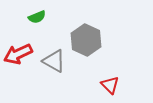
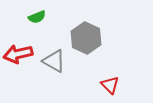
gray hexagon: moved 2 px up
red arrow: rotated 12 degrees clockwise
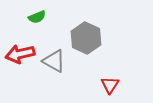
red arrow: moved 2 px right
red triangle: rotated 18 degrees clockwise
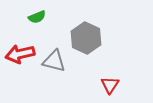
gray triangle: rotated 15 degrees counterclockwise
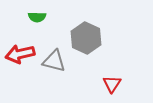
green semicircle: rotated 24 degrees clockwise
red triangle: moved 2 px right, 1 px up
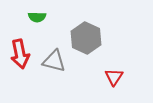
red arrow: rotated 88 degrees counterclockwise
red triangle: moved 2 px right, 7 px up
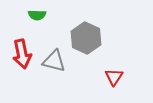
green semicircle: moved 2 px up
red arrow: moved 2 px right
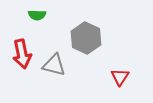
gray triangle: moved 4 px down
red triangle: moved 6 px right
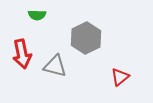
gray hexagon: rotated 8 degrees clockwise
gray triangle: moved 1 px right, 1 px down
red triangle: rotated 18 degrees clockwise
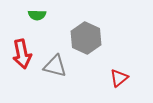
gray hexagon: rotated 8 degrees counterclockwise
red triangle: moved 1 px left, 1 px down
